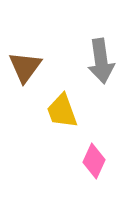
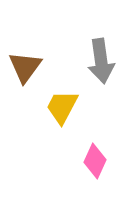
yellow trapezoid: moved 4 px up; rotated 48 degrees clockwise
pink diamond: moved 1 px right
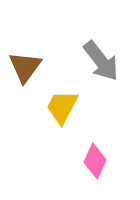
gray arrow: rotated 30 degrees counterclockwise
